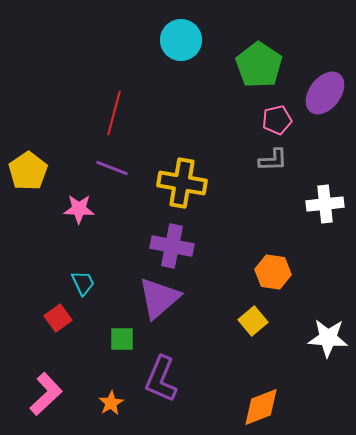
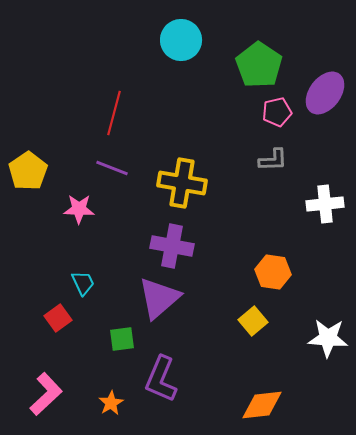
pink pentagon: moved 8 px up
green square: rotated 8 degrees counterclockwise
orange diamond: moved 1 px right, 2 px up; rotated 15 degrees clockwise
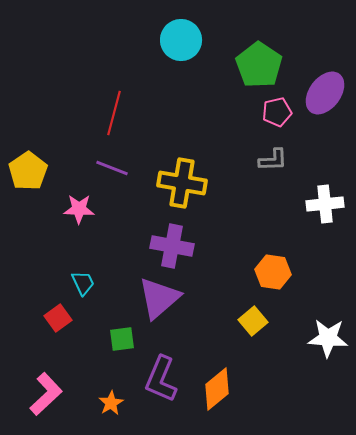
orange diamond: moved 45 px left, 16 px up; rotated 33 degrees counterclockwise
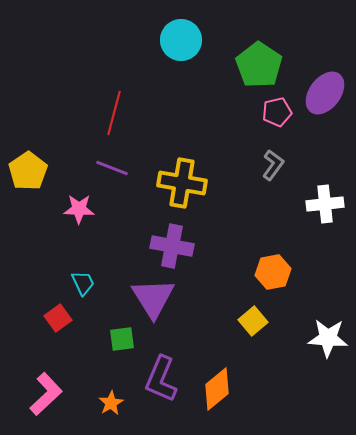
gray L-shape: moved 5 px down; rotated 52 degrees counterclockwise
orange hexagon: rotated 20 degrees counterclockwise
purple triangle: moved 6 px left; rotated 21 degrees counterclockwise
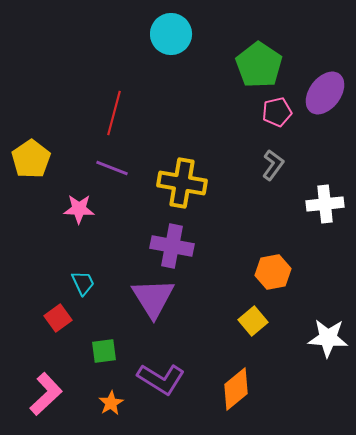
cyan circle: moved 10 px left, 6 px up
yellow pentagon: moved 3 px right, 12 px up
green square: moved 18 px left, 12 px down
purple L-shape: rotated 81 degrees counterclockwise
orange diamond: moved 19 px right
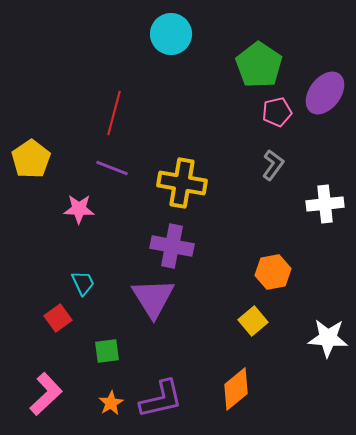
green square: moved 3 px right
purple L-shape: moved 20 px down; rotated 45 degrees counterclockwise
